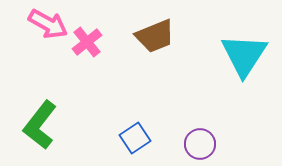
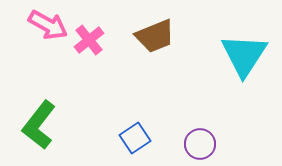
pink arrow: moved 1 px down
pink cross: moved 2 px right, 2 px up
green L-shape: moved 1 px left
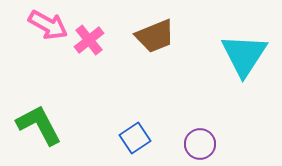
green L-shape: rotated 114 degrees clockwise
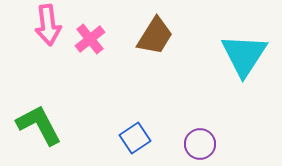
pink arrow: rotated 54 degrees clockwise
brown trapezoid: rotated 36 degrees counterclockwise
pink cross: moved 1 px right, 1 px up
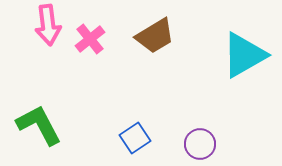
brown trapezoid: rotated 27 degrees clockwise
cyan triangle: rotated 27 degrees clockwise
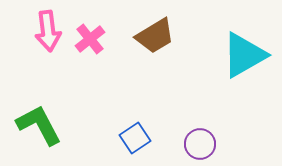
pink arrow: moved 6 px down
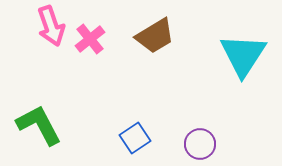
pink arrow: moved 3 px right, 5 px up; rotated 12 degrees counterclockwise
cyan triangle: moved 1 px left; rotated 27 degrees counterclockwise
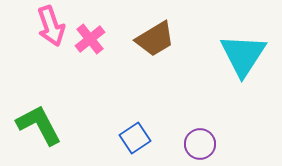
brown trapezoid: moved 3 px down
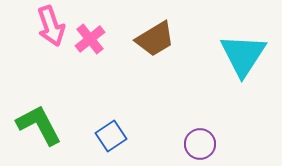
blue square: moved 24 px left, 2 px up
